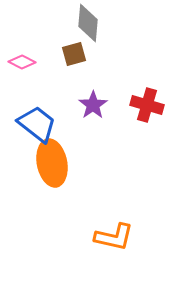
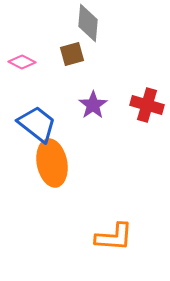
brown square: moved 2 px left
orange L-shape: rotated 9 degrees counterclockwise
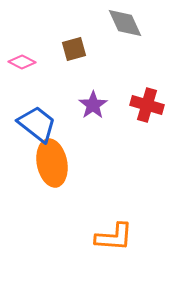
gray diamond: moved 37 px right; rotated 30 degrees counterclockwise
brown square: moved 2 px right, 5 px up
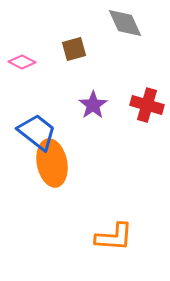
blue trapezoid: moved 8 px down
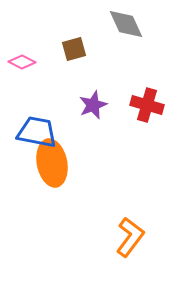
gray diamond: moved 1 px right, 1 px down
purple star: rotated 12 degrees clockwise
blue trapezoid: rotated 27 degrees counterclockwise
orange L-shape: moved 16 px right; rotated 57 degrees counterclockwise
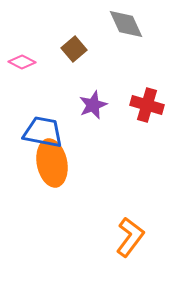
brown square: rotated 25 degrees counterclockwise
blue trapezoid: moved 6 px right
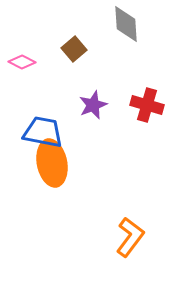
gray diamond: rotated 21 degrees clockwise
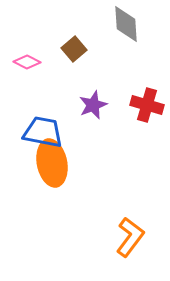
pink diamond: moved 5 px right
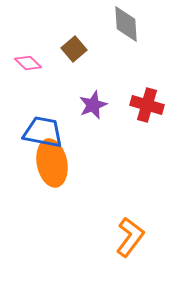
pink diamond: moved 1 px right, 1 px down; rotated 16 degrees clockwise
